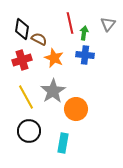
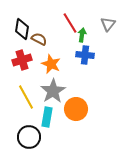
red line: rotated 20 degrees counterclockwise
green arrow: moved 2 px left, 2 px down
orange star: moved 3 px left, 6 px down
black circle: moved 6 px down
cyan rectangle: moved 16 px left, 26 px up
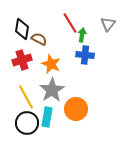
gray star: moved 1 px left, 1 px up
black circle: moved 2 px left, 14 px up
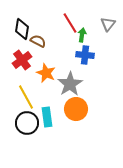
brown semicircle: moved 1 px left, 2 px down
red cross: rotated 18 degrees counterclockwise
orange star: moved 5 px left, 9 px down
gray star: moved 18 px right, 6 px up
cyan rectangle: rotated 18 degrees counterclockwise
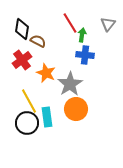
yellow line: moved 3 px right, 4 px down
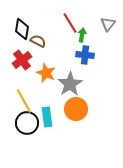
yellow line: moved 5 px left
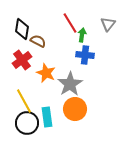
orange circle: moved 1 px left
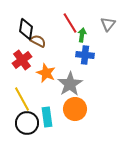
black diamond: moved 4 px right
yellow line: moved 2 px left, 2 px up
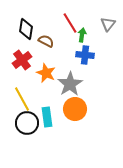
brown semicircle: moved 8 px right
